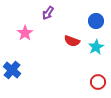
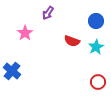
blue cross: moved 1 px down
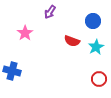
purple arrow: moved 2 px right, 1 px up
blue circle: moved 3 px left
blue cross: rotated 24 degrees counterclockwise
red circle: moved 1 px right, 3 px up
